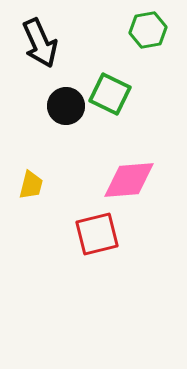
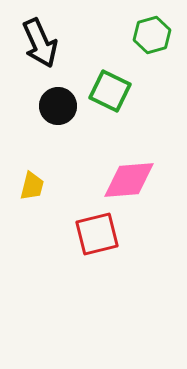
green hexagon: moved 4 px right, 5 px down; rotated 6 degrees counterclockwise
green square: moved 3 px up
black circle: moved 8 px left
yellow trapezoid: moved 1 px right, 1 px down
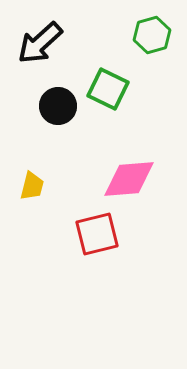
black arrow: rotated 72 degrees clockwise
green square: moved 2 px left, 2 px up
pink diamond: moved 1 px up
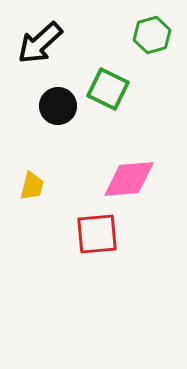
red square: rotated 9 degrees clockwise
